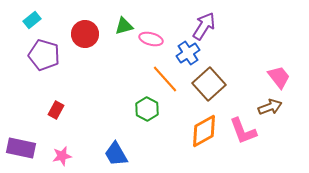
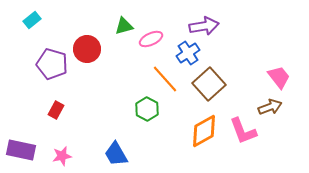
purple arrow: rotated 48 degrees clockwise
red circle: moved 2 px right, 15 px down
pink ellipse: rotated 40 degrees counterclockwise
purple pentagon: moved 8 px right, 9 px down
purple rectangle: moved 2 px down
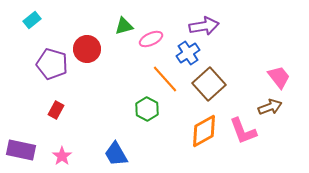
pink star: rotated 24 degrees counterclockwise
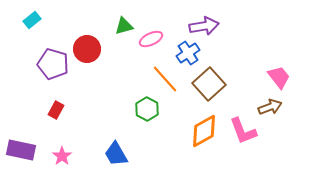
purple pentagon: moved 1 px right
